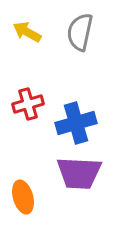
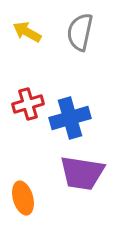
blue cross: moved 6 px left, 5 px up
purple trapezoid: moved 3 px right; rotated 6 degrees clockwise
orange ellipse: moved 1 px down
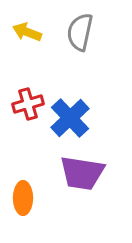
yellow arrow: rotated 8 degrees counterclockwise
blue cross: rotated 27 degrees counterclockwise
orange ellipse: rotated 16 degrees clockwise
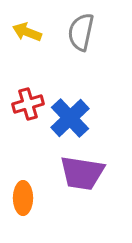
gray semicircle: moved 1 px right
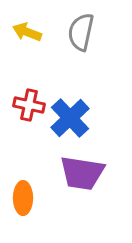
red cross: moved 1 px right, 1 px down; rotated 28 degrees clockwise
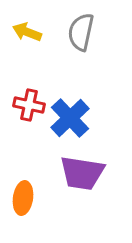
orange ellipse: rotated 8 degrees clockwise
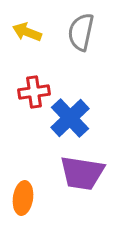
red cross: moved 5 px right, 13 px up; rotated 20 degrees counterclockwise
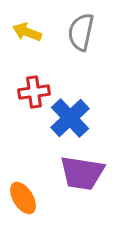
orange ellipse: rotated 40 degrees counterclockwise
